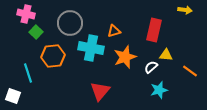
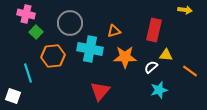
cyan cross: moved 1 px left, 1 px down
orange star: rotated 20 degrees clockwise
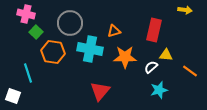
orange hexagon: moved 4 px up; rotated 15 degrees clockwise
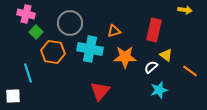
yellow triangle: rotated 32 degrees clockwise
white square: rotated 21 degrees counterclockwise
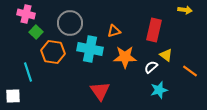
cyan line: moved 1 px up
red triangle: rotated 15 degrees counterclockwise
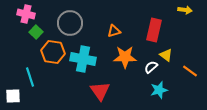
cyan cross: moved 7 px left, 10 px down
cyan line: moved 2 px right, 5 px down
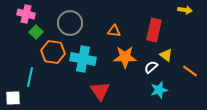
orange triangle: rotated 24 degrees clockwise
cyan line: rotated 30 degrees clockwise
white square: moved 2 px down
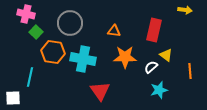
orange line: rotated 49 degrees clockwise
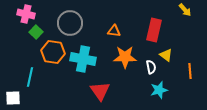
yellow arrow: rotated 40 degrees clockwise
white semicircle: rotated 120 degrees clockwise
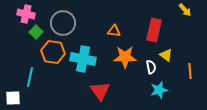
gray circle: moved 7 px left
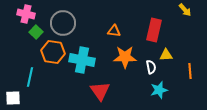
yellow triangle: rotated 40 degrees counterclockwise
cyan cross: moved 1 px left, 1 px down
